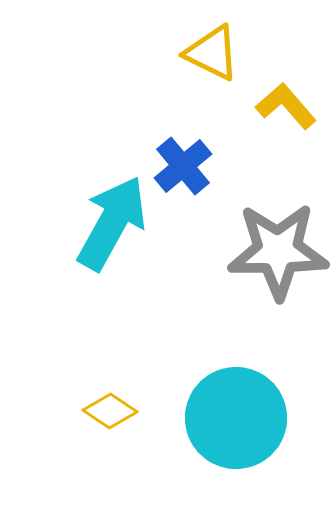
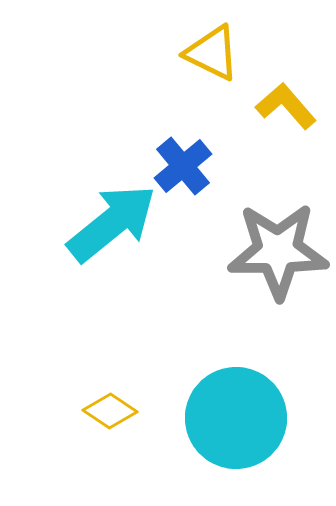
cyan arrow: rotated 22 degrees clockwise
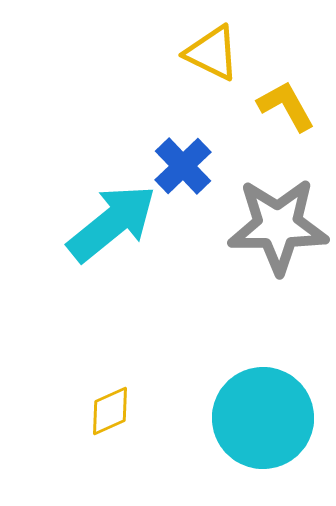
yellow L-shape: rotated 12 degrees clockwise
blue cross: rotated 4 degrees counterclockwise
gray star: moved 25 px up
yellow diamond: rotated 58 degrees counterclockwise
cyan circle: moved 27 px right
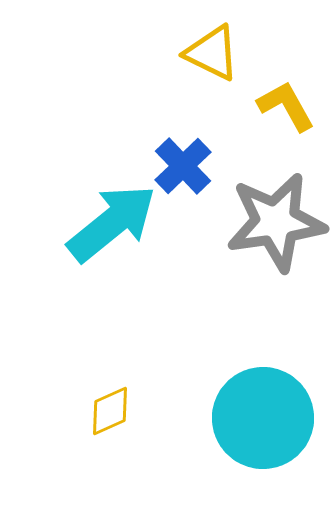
gray star: moved 2 px left, 4 px up; rotated 8 degrees counterclockwise
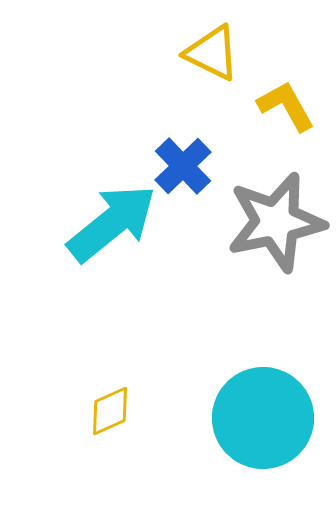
gray star: rotated 4 degrees counterclockwise
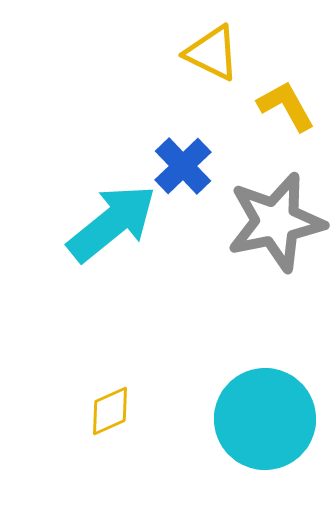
cyan circle: moved 2 px right, 1 px down
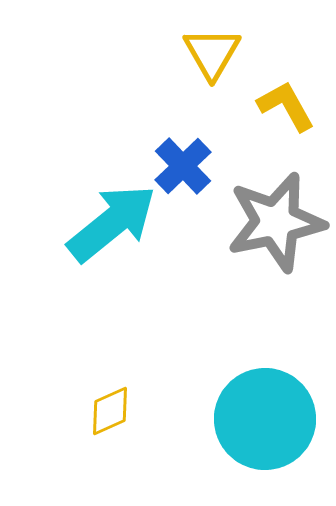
yellow triangle: rotated 34 degrees clockwise
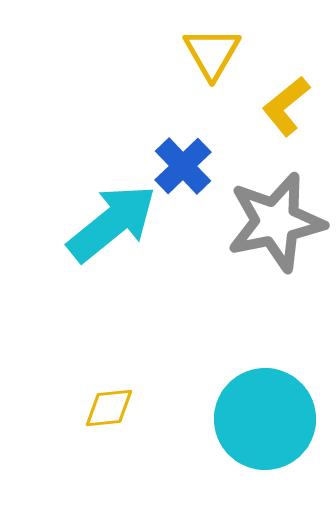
yellow L-shape: rotated 100 degrees counterclockwise
yellow diamond: moved 1 px left, 3 px up; rotated 18 degrees clockwise
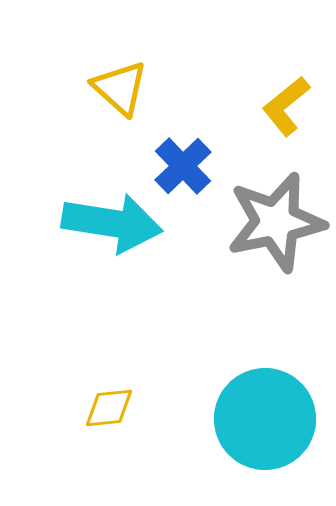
yellow triangle: moved 92 px left, 35 px down; rotated 18 degrees counterclockwise
cyan arrow: rotated 48 degrees clockwise
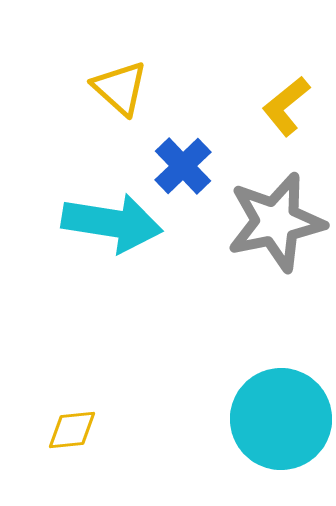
yellow diamond: moved 37 px left, 22 px down
cyan circle: moved 16 px right
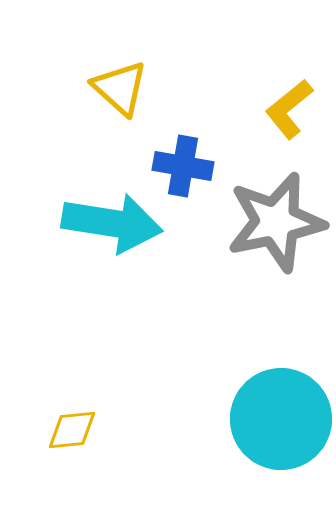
yellow L-shape: moved 3 px right, 3 px down
blue cross: rotated 36 degrees counterclockwise
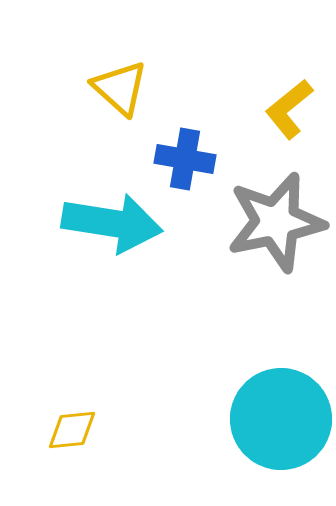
blue cross: moved 2 px right, 7 px up
